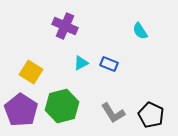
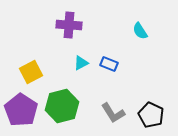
purple cross: moved 4 px right, 1 px up; rotated 20 degrees counterclockwise
yellow square: rotated 30 degrees clockwise
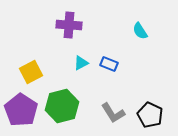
black pentagon: moved 1 px left
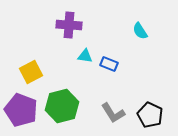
cyan triangle: moved 4 px right, 7 px up; rotated 35 degrees clockwise
purple pentagon: rotated 12 degrees counterclockwise
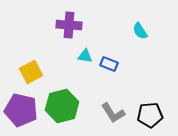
purple pentagon: rotated 8 degrees counterclockwise
black pentagon: rotated 30 degrees counterclockwise
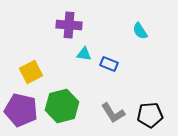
cyan triangle: moved 1 px left, 2 px up
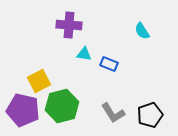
cyan semicircle: moved 2 px right
yellow square: moved 8 px right, 9 px down
purple pentagon: moved 2 px right
black pentagon: rotated 15 degrees counterclockwise
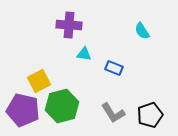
blue rectangle: moved 5 px right, 4 px down
